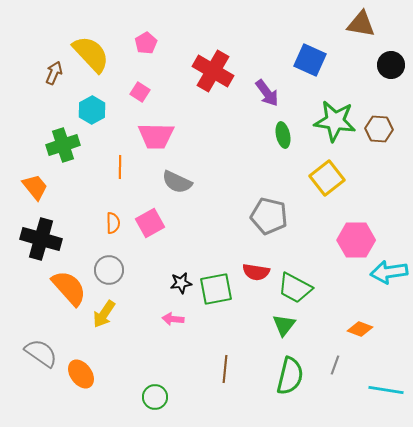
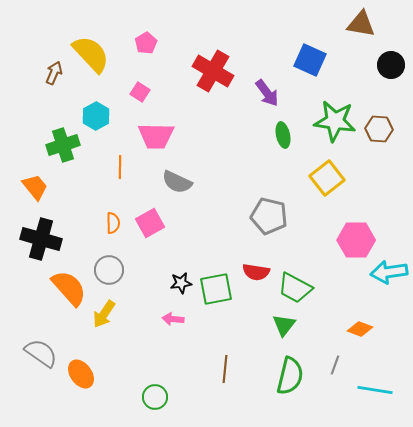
cyan hexagon at (92, 110): moved 4 px right, 6 px down
cyan line at (386, 390): moved 11 px left
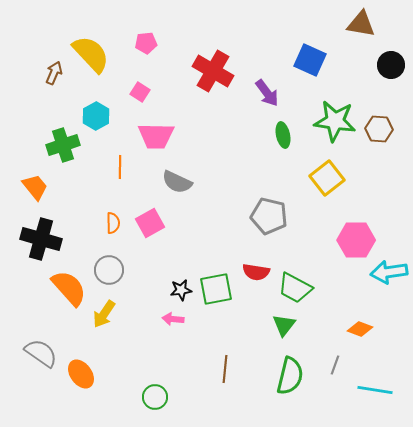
pink pentagon at (146, 43): rotated 25 degrees clockwise
black star at (181, 283): moved 7 px down
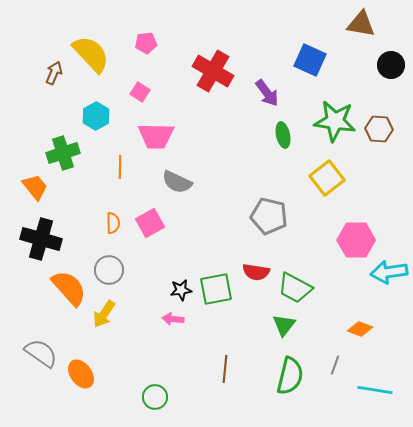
green cross at (63, 145): moved 8 px down
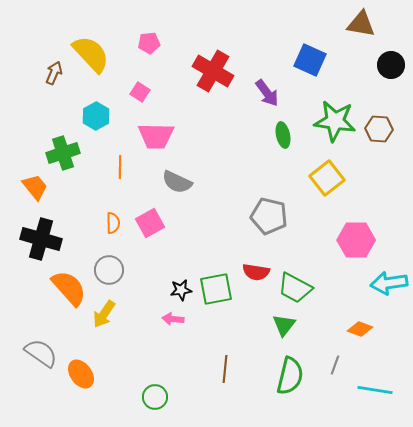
pink pentagon at (146, 43): moved 3 px right
cyan arrow at (389, 272): moved 11 px down
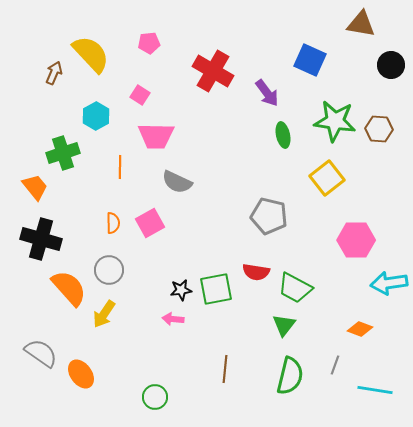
pink square at (140, 92): moved 3 px down
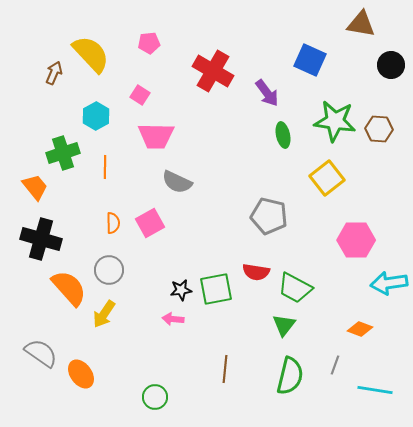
orange line at (120, 167): moved 15 px left
